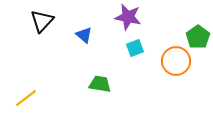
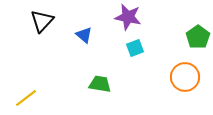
orange circle: moved 9 px right, 16 px down
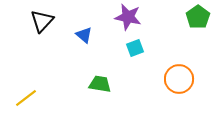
green pentagon: moved 20 px up
orange circle: moved 6 px left, 2 px down
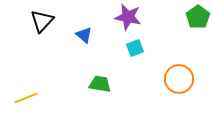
yellow line: rotated 15 degrees clockwise
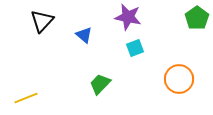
green pentagon: moved 1 px left, 1 px down
green trapezoid: rotated 55 degrees counterclockwise
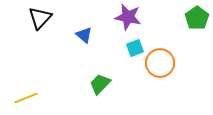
black triangle: moved 2 px left, 3 px up
orange circle: moved 19 px left, 16 px up
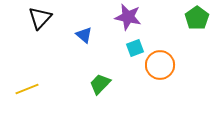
orange circle: moved 2 px down
yellow line: moved 1 px right, 9 px up
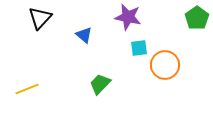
cyan square: moved 4 px right; rotated 12 degrees clockwise
orange circle: moved 5 px right
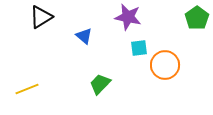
black triangle: moved 1 px right, 1 px up; rotated 15 degrees clockwise
blue triangle: moved 1 px down
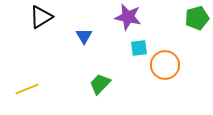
green pentagon: rotated 20 degrees clockwise
blue triangle: rotated 18 degrees clockwise
